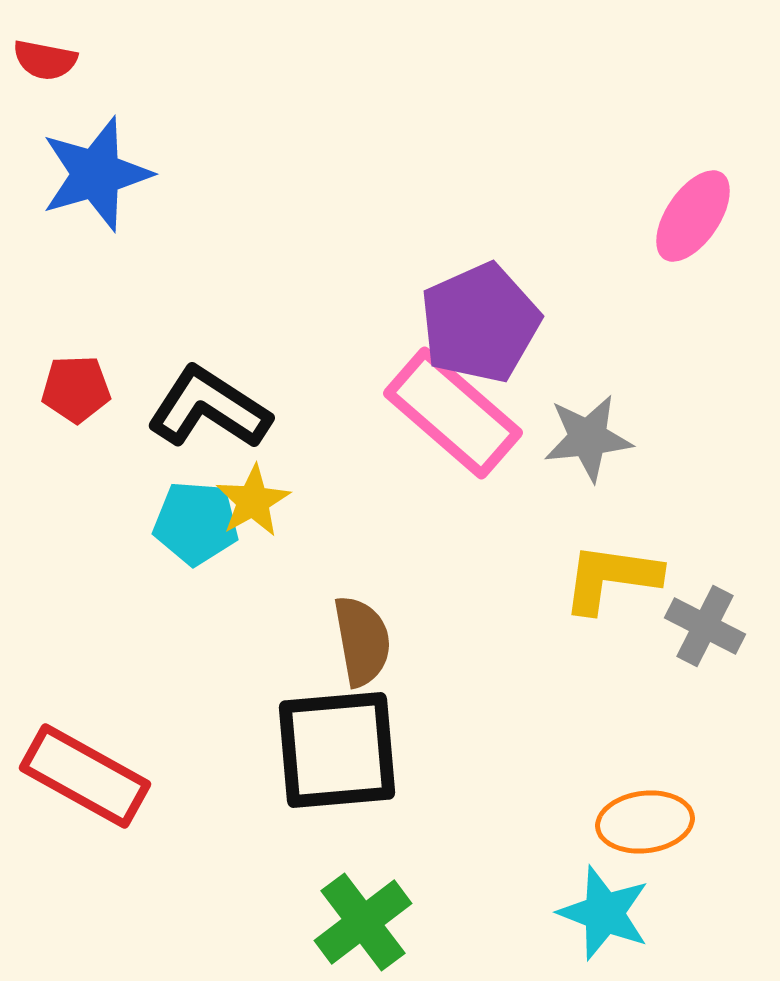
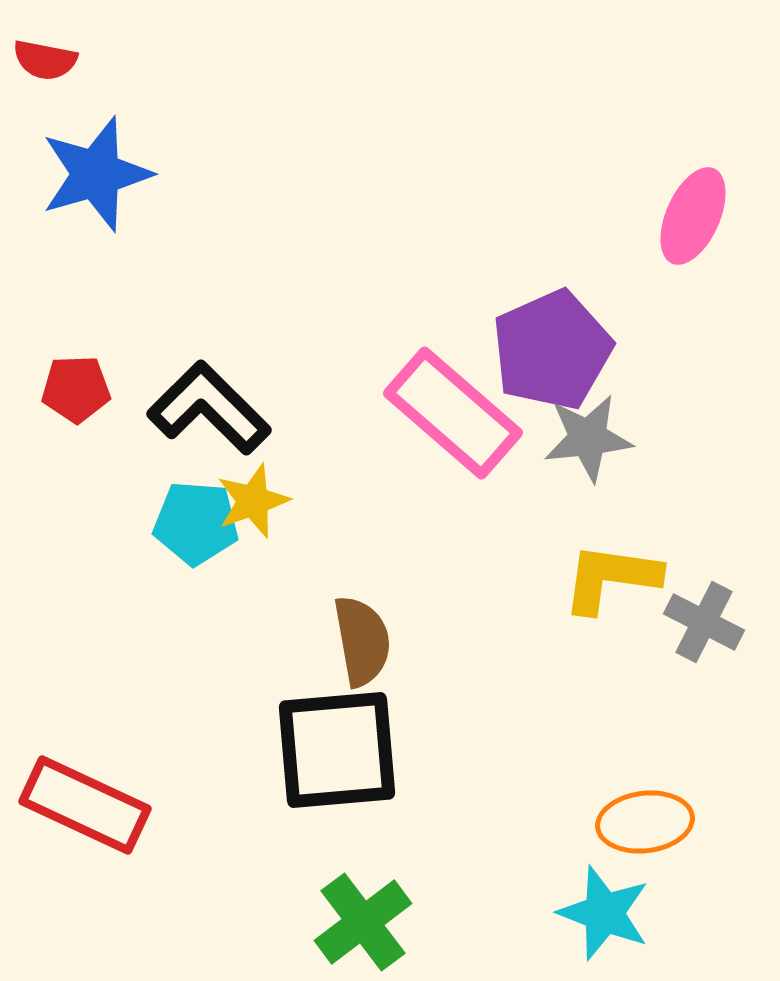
pink ellipse: rotated 10 degrees counterclockwise
purple pentagon: moved 72 px right, 27 px down
black L-shape: rotated 12 degrees clockwise
yellow star: rotated 10 degrees clockwise
gray cross: moved 1 px left, 4 px up
red rectangle: moved 29 px down; rotated 4 degrees counterclockwise
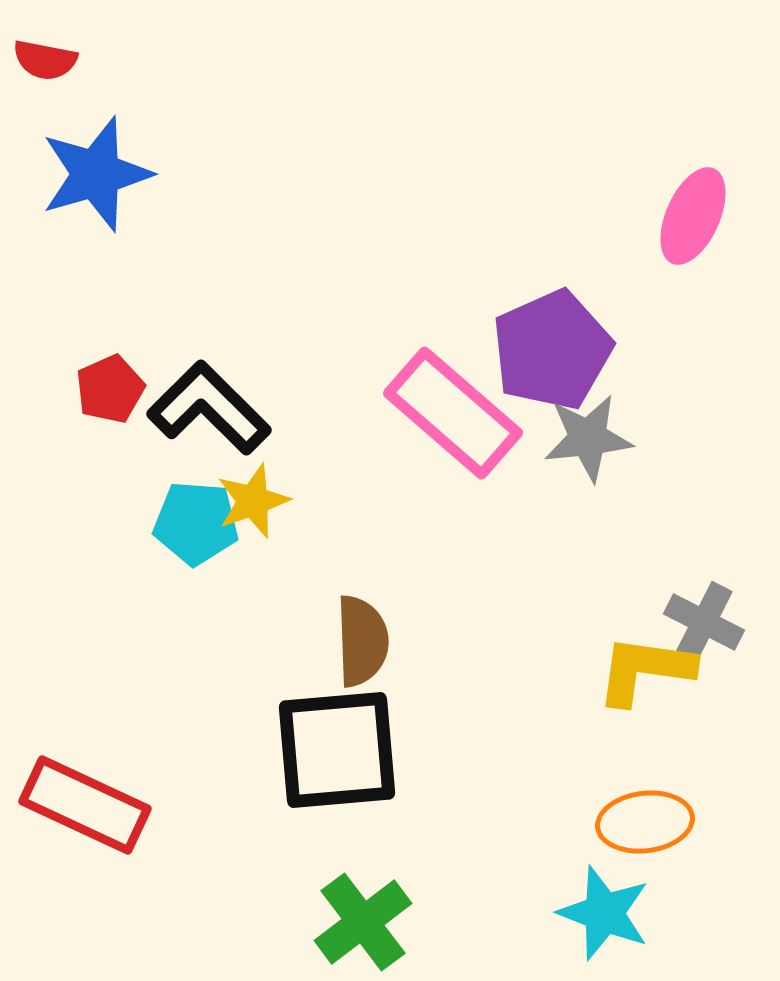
red pentagon: moved 34 px right; rotated 22 degrees counterclockwise
yellow L-shape: moved 34 px right, 92 px down
brown semicircle: rotated 8 degrees clockwise
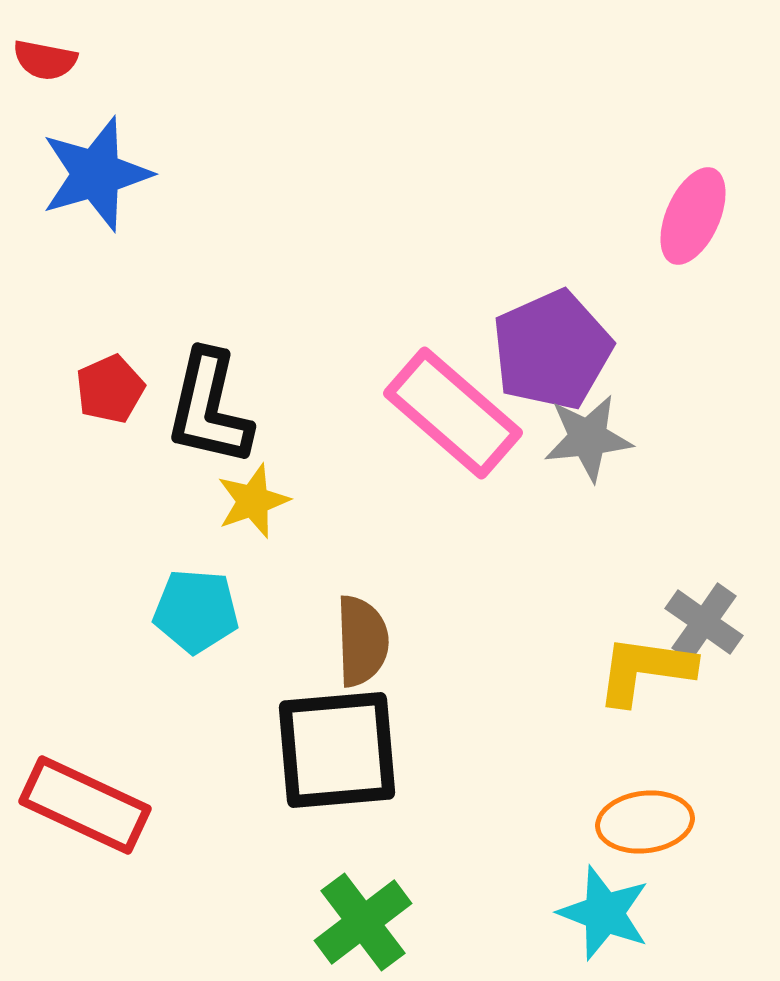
black L-shape: rotated 122 degrees counterclockwise
cyan pentagon: moved 88 px down
gray cross: rotated 8 degrees clockwise
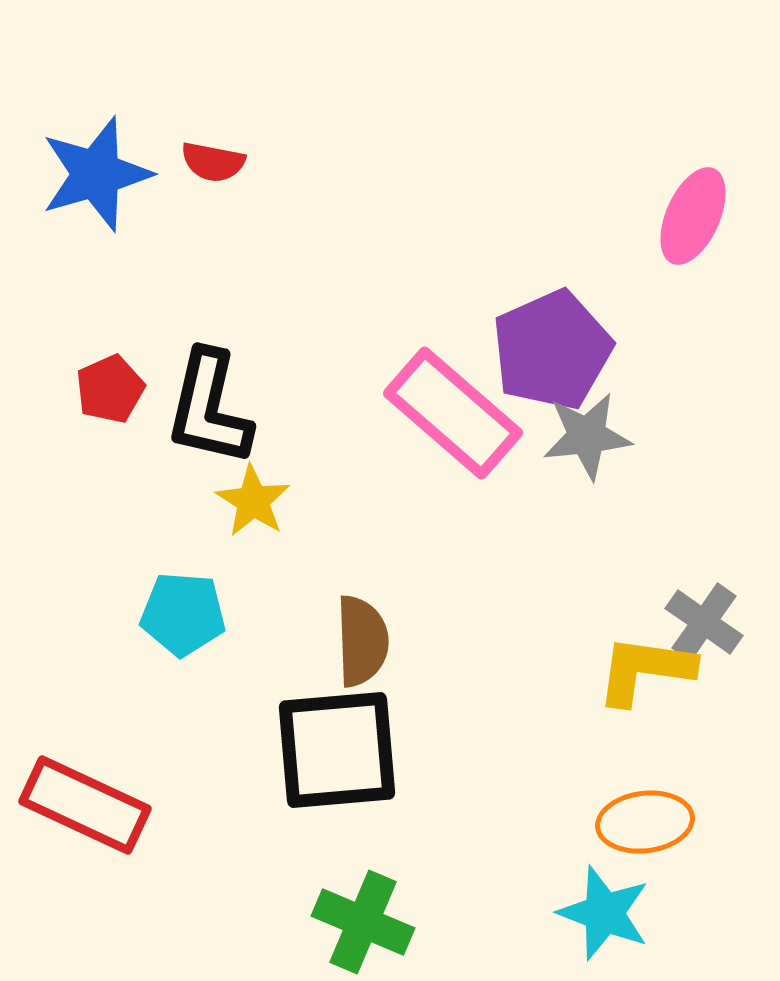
red semicircle: moved 168 px right, 102 px down
gray star: moved 1 px left, 2 px up
yellow star: rotated 20 degrees counterclockwise
cyan pentagon: moved 13 px left, 3 px down
green cross: rotated 30 degrees counterclockwise
